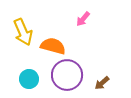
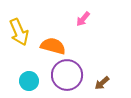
yellow arrow: moved 4 px left
cyan circle: moved 2 px down
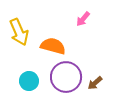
purple circle: moved 1 px left, 2 px down
brown arrow: moved 7 px left
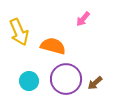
purple circle: moved 2 px down
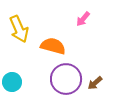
yellow arrow: moved 3 px up
cyan circle: moved 17 px left, 1 px down
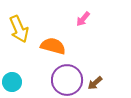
purple circle: moved 1 px right, 1 px down
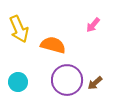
pink arrow: moved 10 px right, 6 px down
orange semicircle: moved 1 px up
cyan circle: moved 6 px right
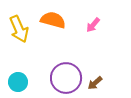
orange semicircle: moved 25 px up
purple circle: moved 1 px left, 2 px up
